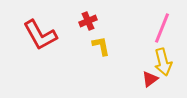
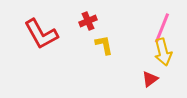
red L-shape: moved 1 px right, 1 px up
yellow L-shape: moved 3 px right, 1 px up
yellow arrow: moved 10 px up
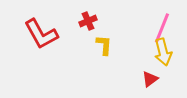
yellow L-shape: rotated 15 degrees clockwise
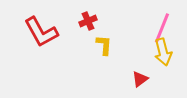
red L-shape: moved 2 px up
red triangle: moved 10 px left
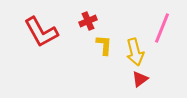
yellow arrow: moved 28 px left
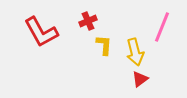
pink line: moved 1 px up
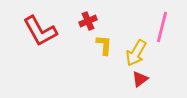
pink line: rotated 8 degrees counterclockwise
red L-shape: moved 1 px left, 1 px up
yellow arrow: moved 1 px right, 1 px down; rotated 44 degrees clockwise
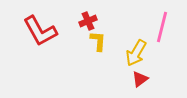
yellow L-shape: moved 6 px left, 4 px up
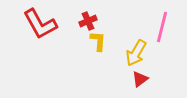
red L-shape: moved 7 px up
